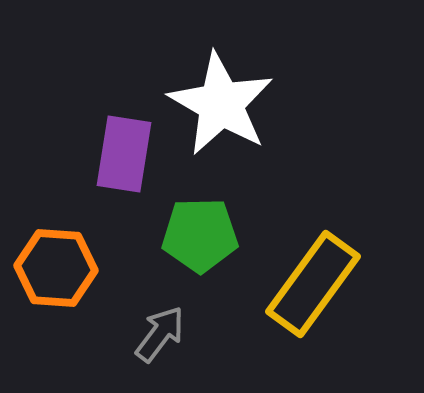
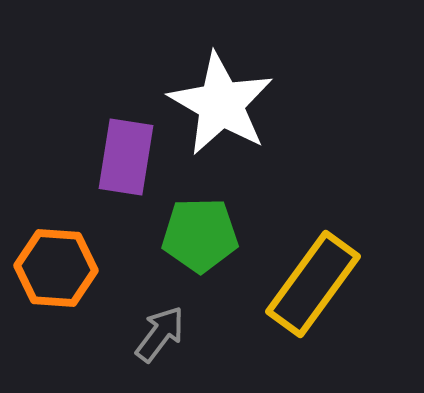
purple rectangle: moved 2 px right, 3 px down
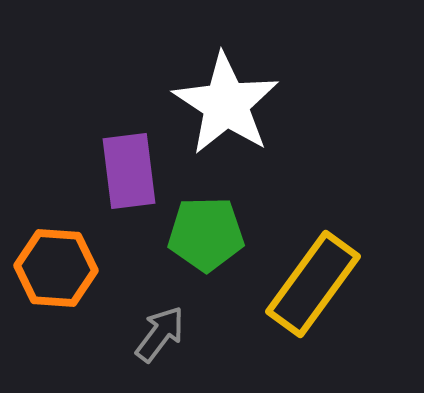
white star: moved 5 px right; rotated 3 degrees clockwise
purple rectangle: moved 3 px right, 14 px down; rotated 16 degrees counterclockwise
green pentagon: moved 6 px right, 1 px up
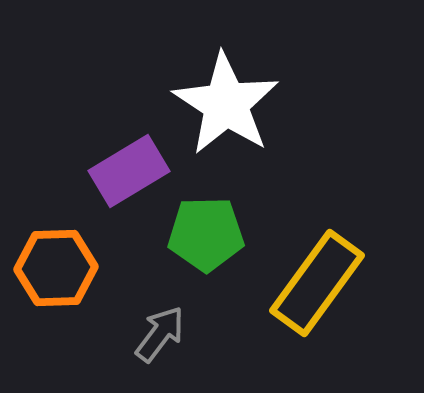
purple rectangle: rotated 66 degrees clockwise
orange hexagon: rotated 6 degrees counterclockwise
yellow rectangle: moved 4 px right, 1 px up
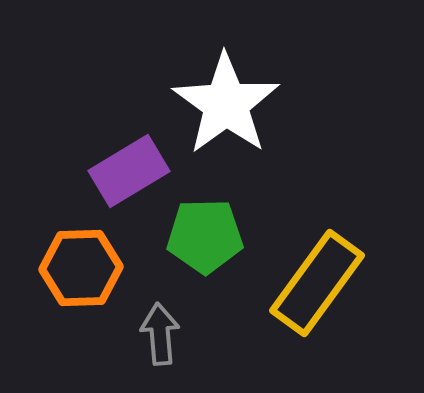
white star: rotated 3 degrees clockwise
green pentagon: moved 1 px left, 2 px down
orange hexagon: moved 25 px right
gray arrow: rotated 42 degrees counterclockwise
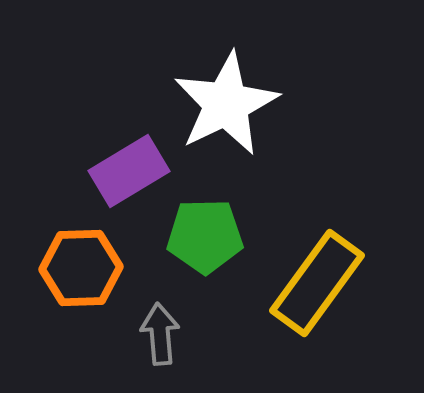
white star: rotated 10 degrees clockwise
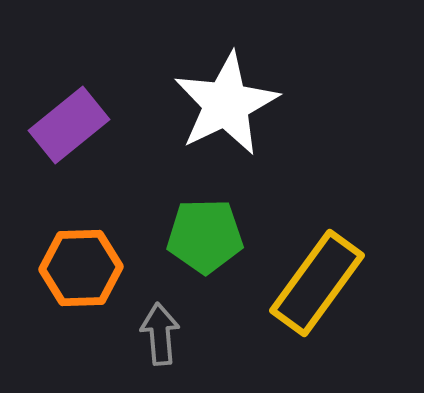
purple rectangle: moved 60 px left, 46 px up; rotated 8 degrees counterclockwise
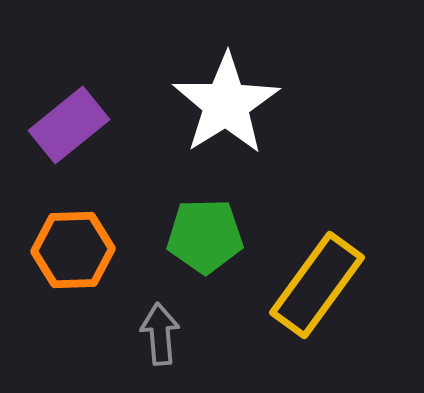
white star: rotated 6 degrees counterclockwise
orange hexagon: moved 8 px left, 18 px up
yellow rectangle: moved 2 px down
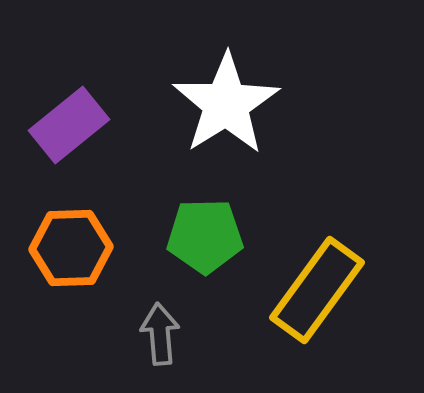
orange hexagon: moved 2 px left, 2 px up
yellow rectangle: moved 5 px down
